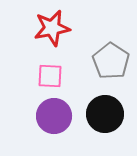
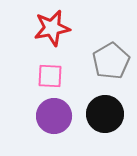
gray pentagon: rotated 9 degrees clockwise
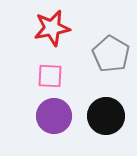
gray pentagon: moved 7 px up; rotated 12 degrees counterclockwise
black circle: moved 1 px right, 2 px down
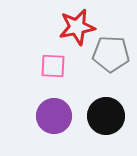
red star: moved 25 px right, 1 px up
gray pentagon: rotated 27 degrees counterclockwise
pink square: moved 3 px right, 10 px up
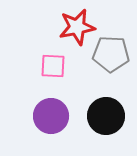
purple circle: moved 3 px left
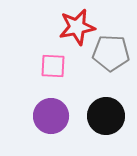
gray pentagon: moved 1 px up
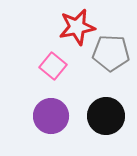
pink square: rotated 36 degrees clockwise
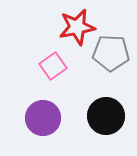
pink square: rotated 16 degrees clockwise
purple circle: moved 8 px left, 2 px down
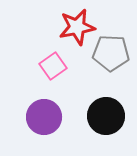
purple circle: moved 1 px right, 1 px up
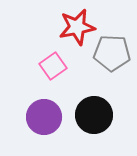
gray pentagon: moved 1 px right
black circle: moved 12 px left, 1 px up
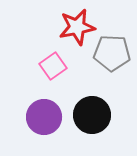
black circle: moved 2 px left
